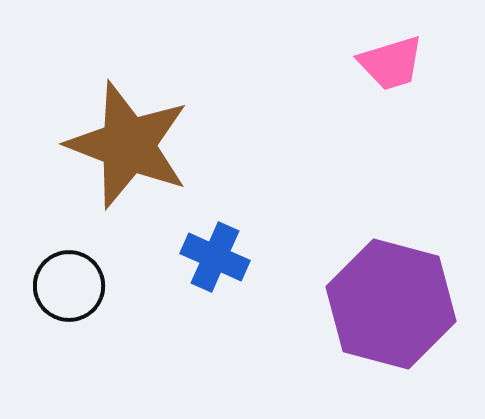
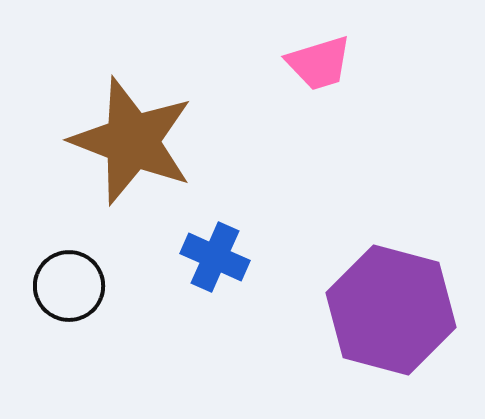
pink trapezoid: moved 72 px left
brown star: moved 4 px right, 4 px up
purple hexagon: moved 6 px down
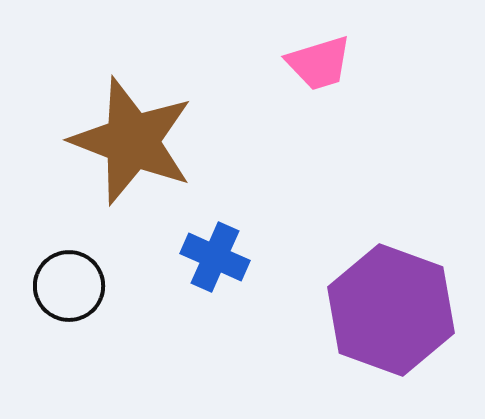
purple hexagon: rotated 5 degrees clockwise
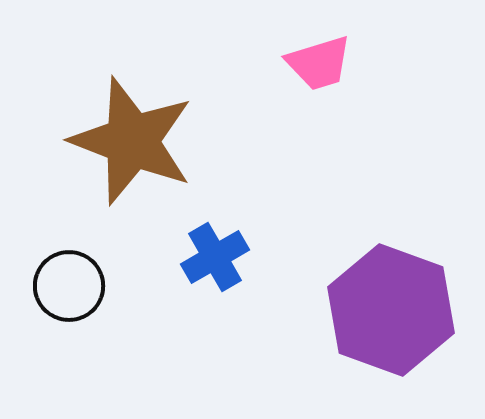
blue cross: rotated 36 degrees clockwise
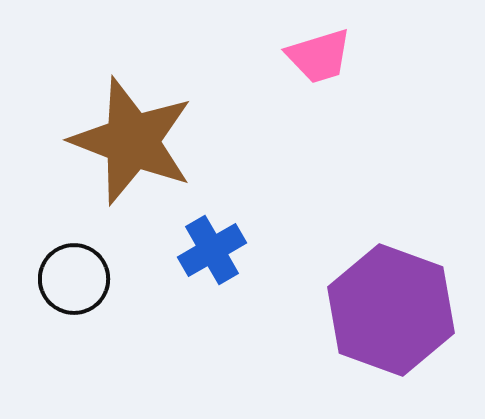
pink trapezoid: moved 7 px up
blue cross: moved 3 px left, 7 px up
black circle: moved 5 px right, 7 px up
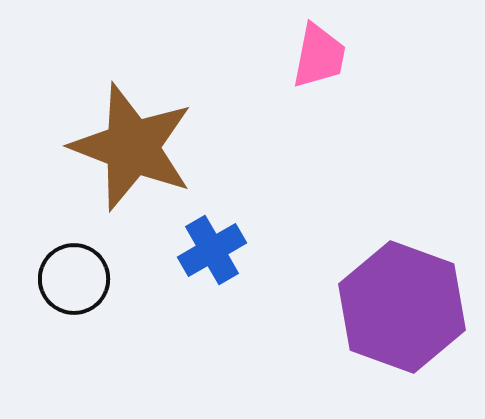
pink trapezoid: rotated 62 degrees counterclockwise
brown star: moved 6 px down
purple hexagon: moved 11 px right, 3 px up
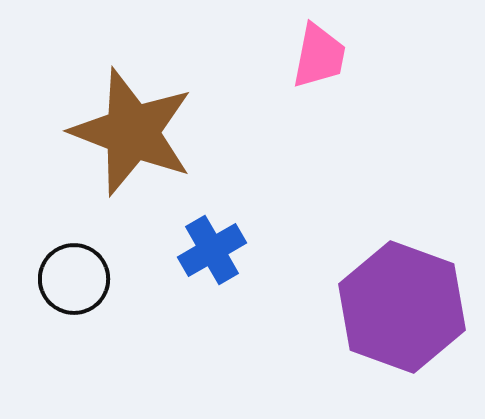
brown star: moved 15 px up
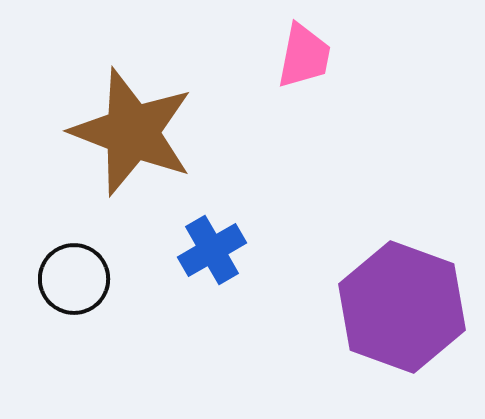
pink trapezoid: moved 15 px left
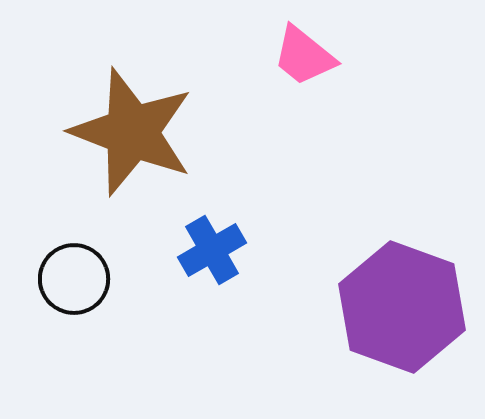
pink trapezoid: rotated 118 degrees clockwise
